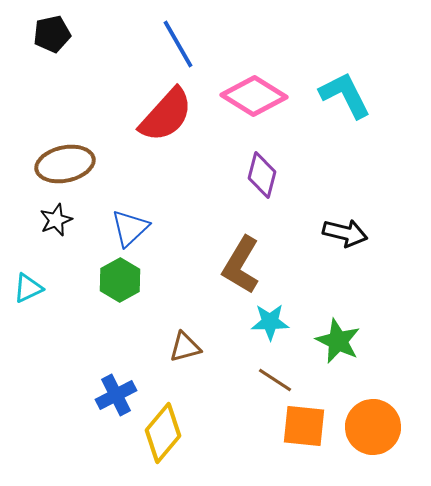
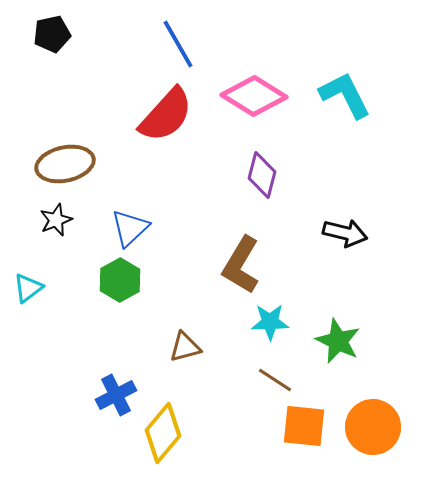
cyan triangle: rotated 12 degrees counterclockwise
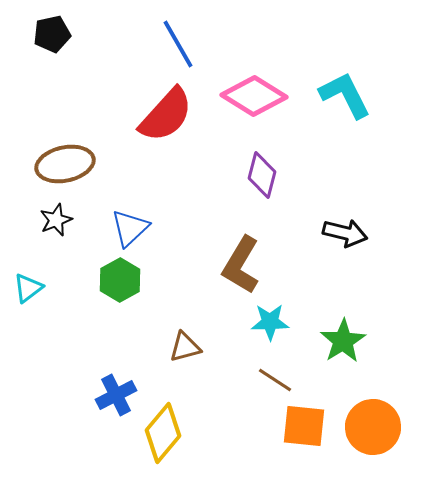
green star: moved 5 px right; rotated 15 degrees clockwise
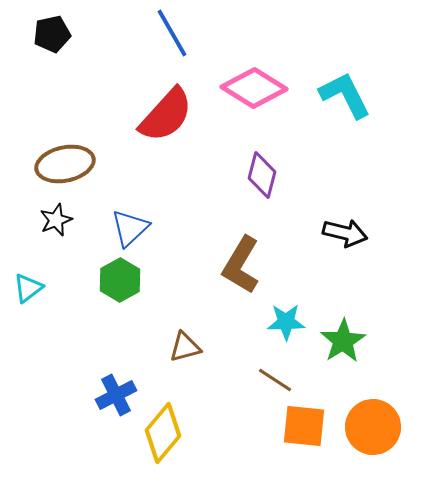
blue line: moved 6 px left, 11 px up
pink diamond: moved 8 px up
cyan star: moved 16 px right
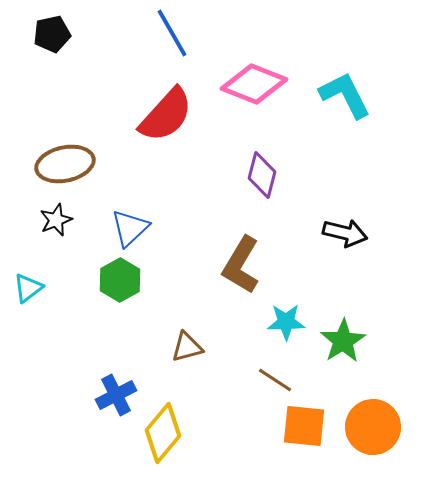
pink diamond: moved 4 px up; rotated 10 degrees counterclockwise
brown triangle: moved 2 px right
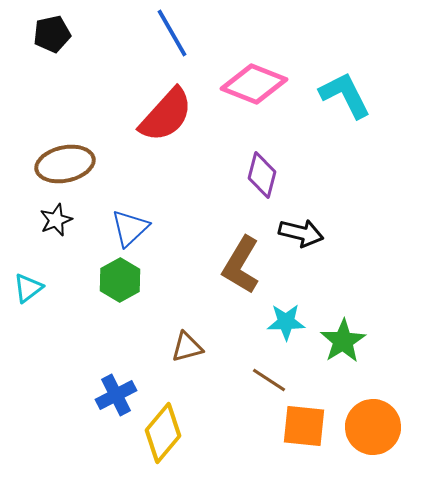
black arrow: moved 44 px left
brown line: moved 6 px left
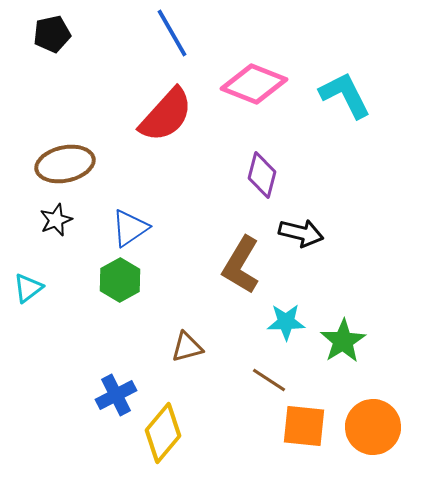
blue triangle: rotated 9 degrees clockwise
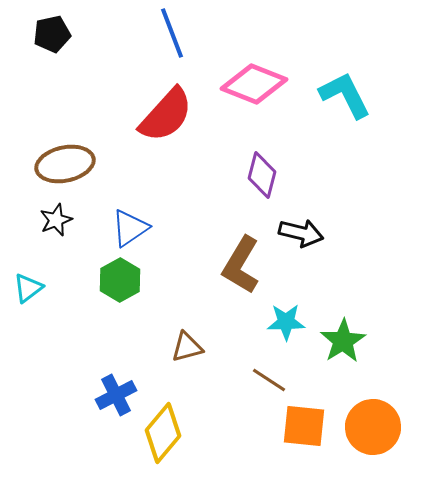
blue line: rotated 9 degrees clockwise
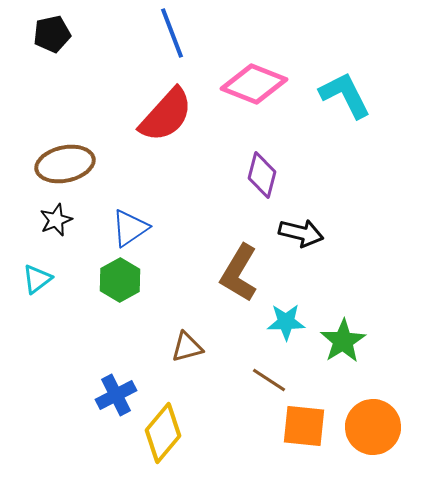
brown L-shape: moved 2 px left, 8 px down
cyan triangle: moved 9 px right, 9 px up
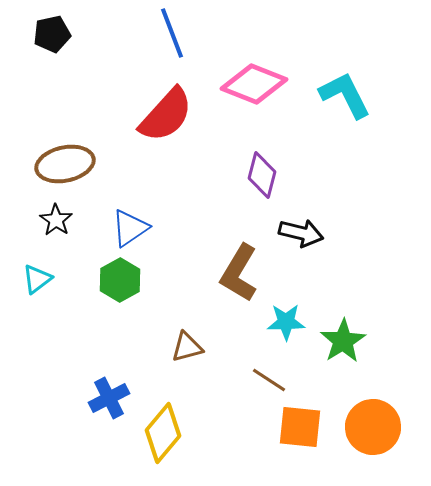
black star: rotated 16 degrees counterclockwise
blue cross: moved 7 px left, 3 px down
orange square: moved 4 px left, 1 px down
